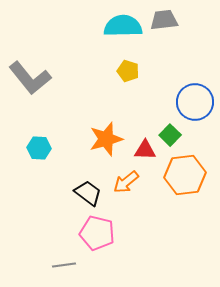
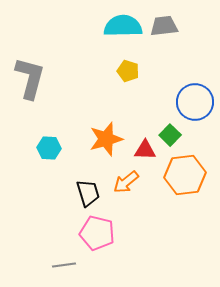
gray trapezoid: moved 6 px down
gray L-shape: rotated 126 degrees counterclockwise
cyan hexagon: moved 10 px right
black trapezoid: rotated 36 degrees clockwise
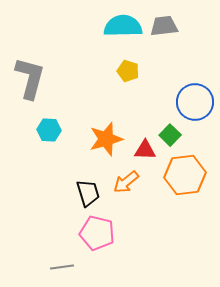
cyan hexagon: moved 18 px up
gray line: moved 2 px left, 2 px down
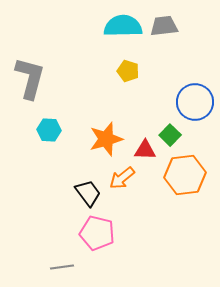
orange arrow: moved 4 px left, 4 px up
black trapezoid: rotated 20 degrees counterclockwise
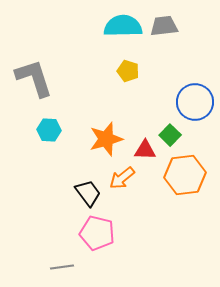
gray L-shape: moved 4 px right; rotated 33 degrees counterclockwise
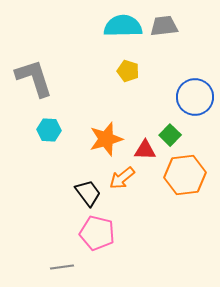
blue circle: moved 5 px up
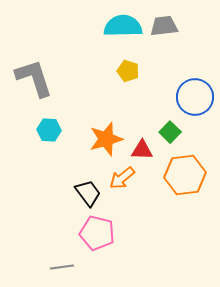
green square: moved 3 px up
red triangle: moved 3 px left
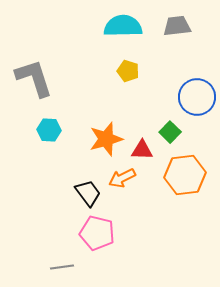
gray trapezoid: moved 13 px right
blue circle: moved 2 px right
orange arrow: rotated 12 degrees clockwise
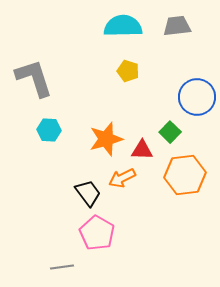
pink pentagon: rotated 16 degrees clockwise
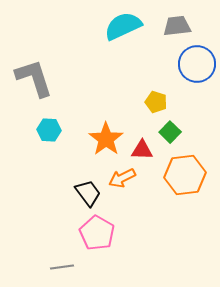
cyan semicircle: rotated 24 degrees counterclockwise
yellow pentagon: moved 28 px right, 31 px down
blue circle: moved 33 px up
orange star: rotated 20 degrees counterclockwise
